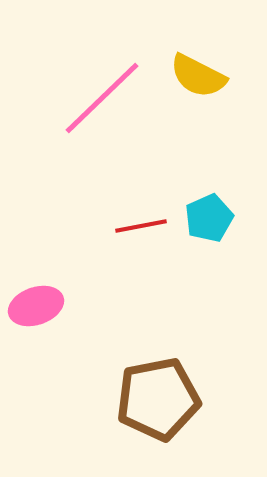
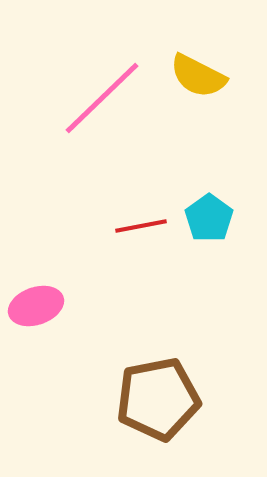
cyan pentagon: rotated 12 degrees counterclockwise
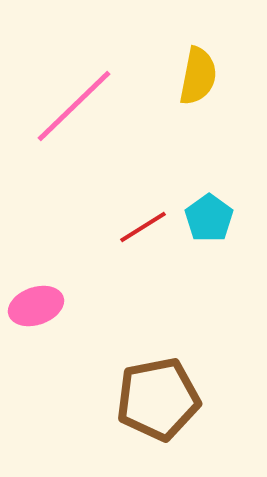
yellow semicircle: rotated 106 degrees counterclockwise
pink line: moved 28 px left, 8 px down
red line: moved 2 px right, 1 px down; rotated 21 degrees counterclockwise
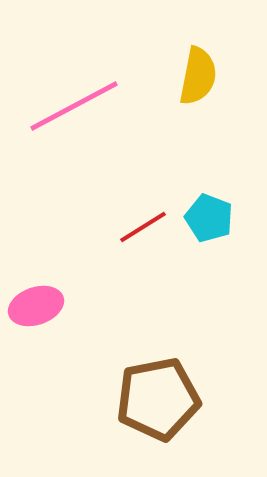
pink line: rotated 16 degrees clockwise
cyan pentagon: rotated 15 degrees counterclockwise
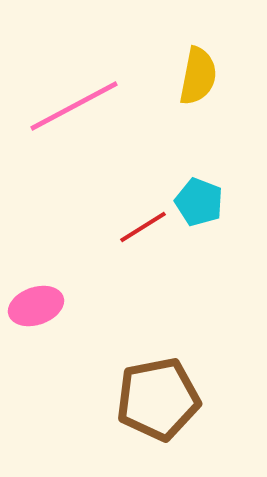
cyan pentagon: moved 10 px left, 16 px up
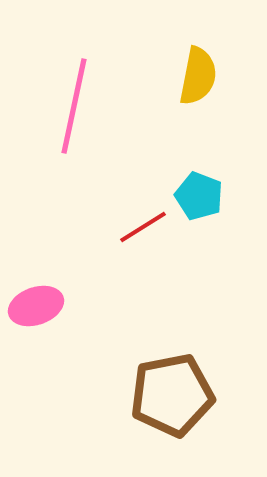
pink line: rotated 50 degrees counterclockwise
cyan pentagon: moved 6 px up
brown pentagon: moved 14 px right, 4 px up
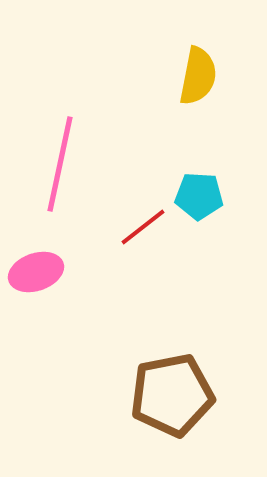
pink line: moved 14 px left, 58 px down
cyan pentagon: rotated 18 degrees counterclockwise
red line: rotated 6 degrees counterclockwise
pink ellipse: moved 34 px up
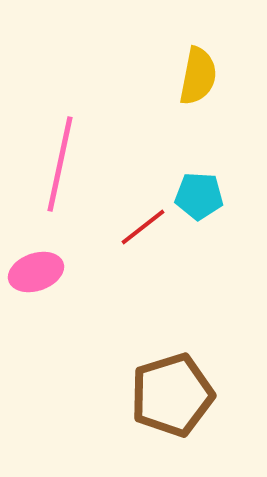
brown pentagon: rotated 6 degrees counterclockwise
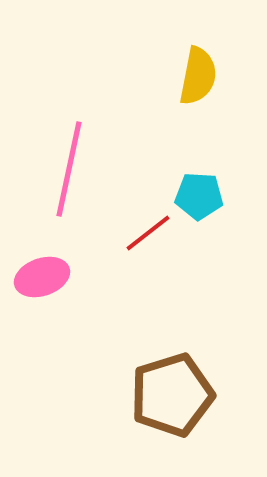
pink line: moved 9 px right, 5 px down
red line: moved 5 px right, 6 px down
pink ellipse: moved 6 px right, 5 px down
